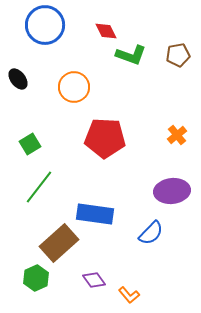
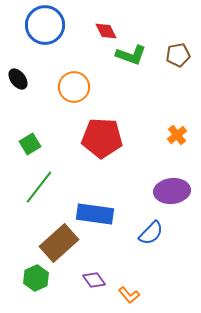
red pentagon: moved 3 px left
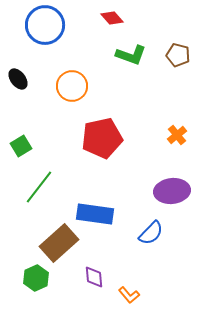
red diamond: moved 6 px right, 13 px up; rotated 15 degrees counterclockwise
brown pentagon: rotated 25 degrees clockwise
orange circle: moved 2 px left, 1 px up
red pentagon: rotated 15 degrees counterclockwise
green square: moved 9 px left, 2 px down
purple diamond: moved 3 px up; rotated 30 degrees clockwise
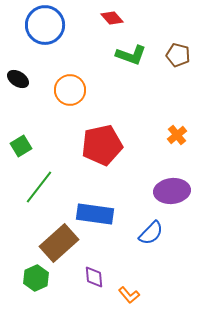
black ellipse: rotated 20 degrees counterclockwise
orange circle: moved 2 px left, 4 px down
red pentagon: moved 7 px down
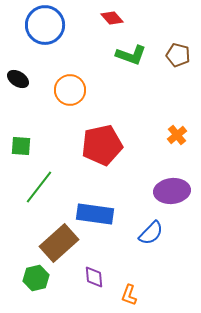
green square: rotated 35 degrees clockwise
green hexagon: rotated 10 degrees clockwise
orange L-shape: rotated 60 degrees clockwise
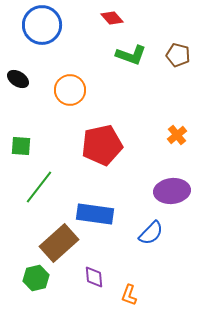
blue circle: moved 3 px left
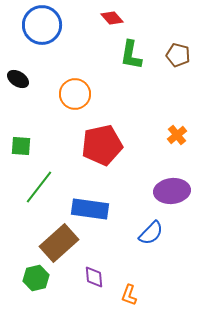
green L-shape: rotated 80 degrees clockwise
orange circle: moved 5 px right, 4 px down
blue rectangle: moved 5 px left, 5 px up
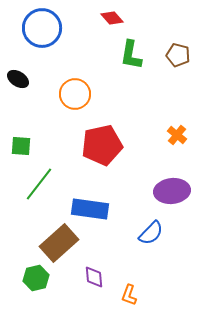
blue circle: moved 3 px down
orange cross: rotated 12 degrees counterclockwise
green line: moved 3 px up
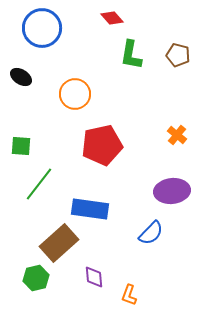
black ellipse: moved 3 px right, 2 px up
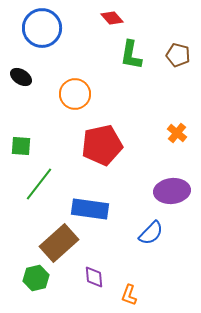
orange cross: moved 2 px up
